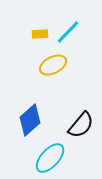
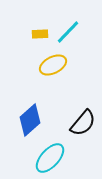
black semicircle: moved 2 px right, 2 px up
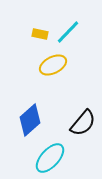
yellow rectangle: rotated 14 degrees clockwise
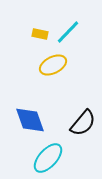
blue diamond: rotated 68 degrees counterclockwise
cyan ellipse: moved 2 px left
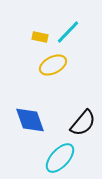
yellow rectangle: moved 3 px down
cyan ellipse: moved 12 px right
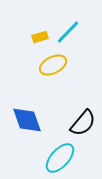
yellow rectangle: rotated 28 degrees counterclockwise
blue diamond: moved 3 px left
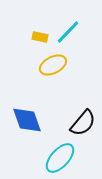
yellow rectangle: rotated 28 degrees clockwise
